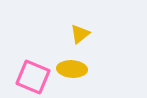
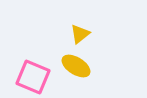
yellow ellipse: moved 4 px right, 3 px up; rotated 28 degrees clockwise
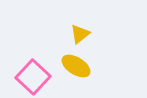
pink square: rotated 20 degrees clockwise
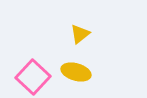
yellow ellipse: moved 6 px down; rotated 16 degrees counterclockwise
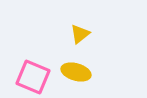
pink square: rotated 20 degrees counterclockwise
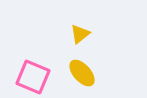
yellow ellipse: moved 6 px right, 1 px down; rotated 32 degrees clockwise
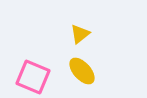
yellow ellipse: moved 2 px up
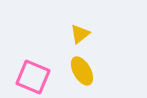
yellow ellipse: rotated 12 degrees clockwise
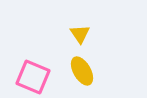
yellow triangle: rotated 25 degrees counterclockwise
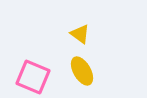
yellow triangle: rotated 20 degrees counterclockwise
